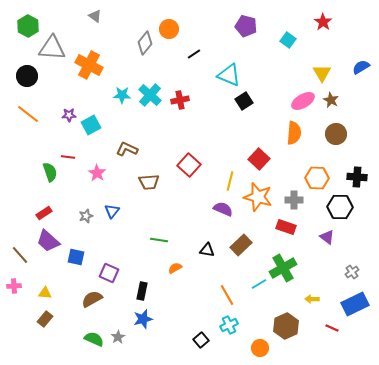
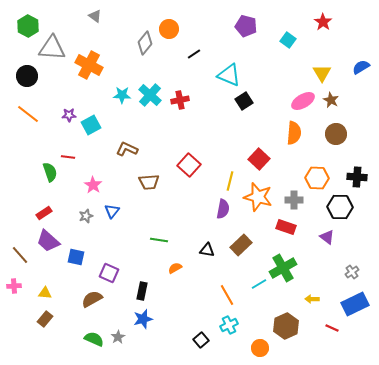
pink star at (97, 173): moved 4 px left, 12 px down
purple semicircle at (223, 209): rotated 78 degrees clockwise
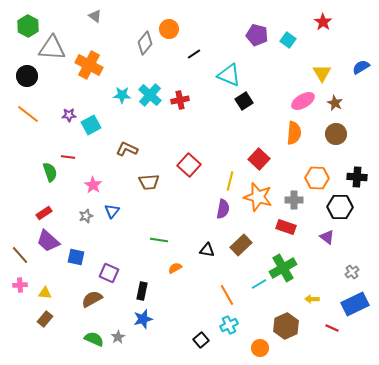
purple pentagon at (246, 26): moved 11 px right, 9 px down
brown star at (331, 100): moved 4 px right, 3 px down
pink cross at (14, 286): moved 6 px right, 1 px up
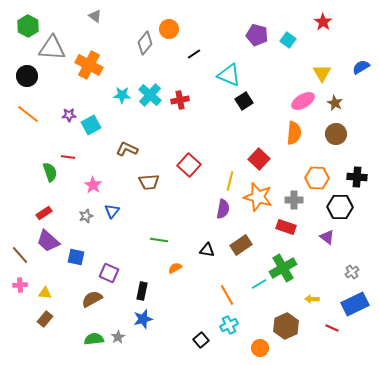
brown rectangle at (241, 245): rotated 10 degrees clockwise
green semicircle at (94, 339): rotated 30 degrees counterclockwise
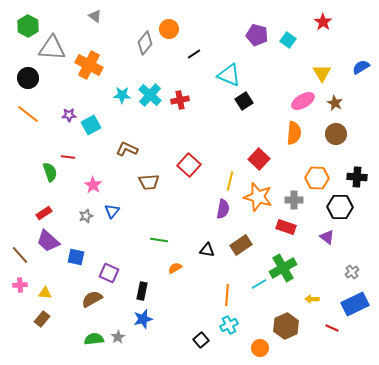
black circle at (27, 76): moved 1 px right, 2 px down
orange line at (227, 295): rotated 35 degrees clockwise
brown rectangle at (45, 319): moved 3 px left
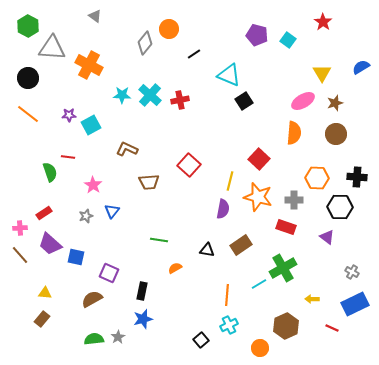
brown star at (335, 103): rotated 28 degrees clockwise
purple trapezoid at (48, 241): moved 2 px right, 3 px down
gray cross at (352, 272): rotated 24 degrees counterclockwise
pink cross at (20, 285): moved 57 px up
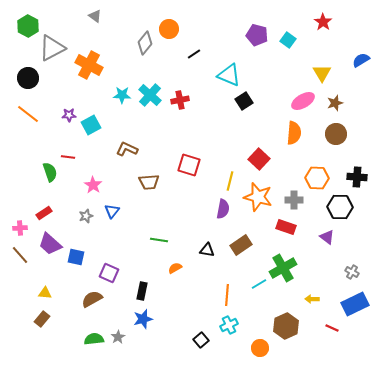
gray triangle at (52, 48): rotated 32 degrees counterclockwise
blue semicircle at (361, 67): moved 7 px up
red square at (189, 165): rotated 25 degrees counterclockwise
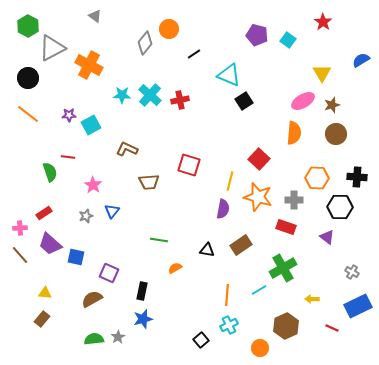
brown star at (335, 103): moved 3 px left, 2 px down
cyan line at (259, 284): moved 6 px down
blue rectangle at (355, 304): moved 3 px right, 2 px down
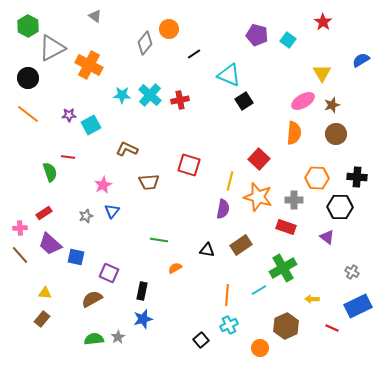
pink star at (93, 185): moved 10 px right; rotated 12 degrees clockwise
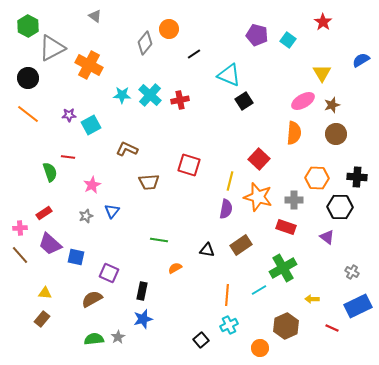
pink star at (103, 185): moved 11 px left
purple semicircle at (223, 209): moved 3 px right
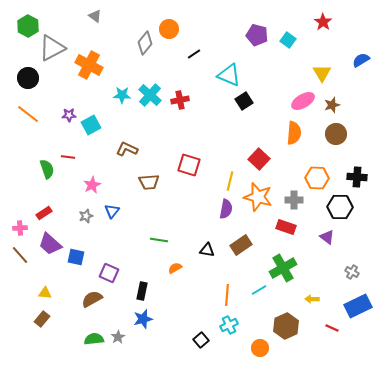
green semicircle at (50, 172): moved 3 px left, 3 px up
